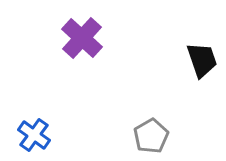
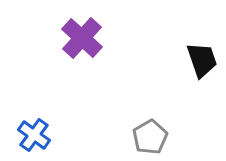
gray pentagon: moved 1 px left, 1 px down
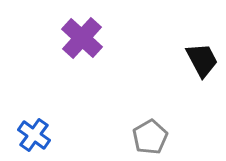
black trapezoid: rotated 9 degrees counterclockwise
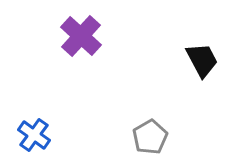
purple cross: moved 1 px left, 2 px up
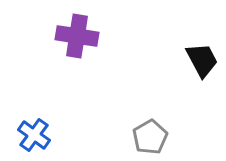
purple cross: moved 4 px left; rotated 33 degrees counterclockwise
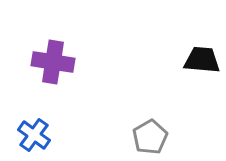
purple cross: moved 24 px left, 26 px down
black trapezoid: rotated 57 degrees counterclockwise
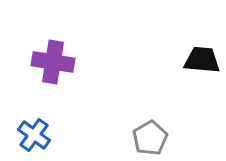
gray pentagon: moved 1 px down
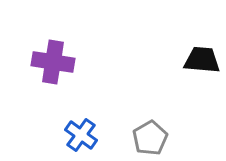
blue cross: moved 47 px right
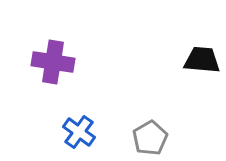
blue cross: moved 2 px left, 3 px up
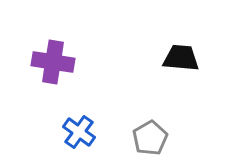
black trapezoid: moved 21 px left, 2 px up
